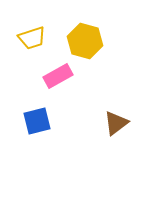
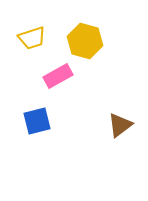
brown triangle: moved 4 px right, 2 px down
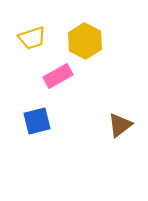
yellow hexagon: rotated 12 degrees clockwise
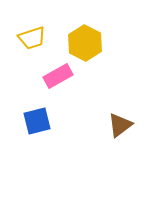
yellow hexagon: moved 2 px down
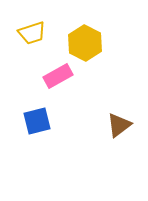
yellow trapezoid: moved 5 px up
brown triangle: moved 1 px left
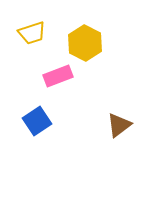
pink rectangle: rotated 8 degrees clockwise
blue square: rotated 20 degrees counterclockwise
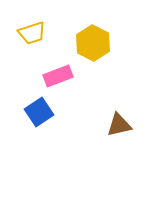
yellow hexagon: moved 8 px right
blue square: moved 2 px right, 9 px up
brown triangle: rotated 24 degrees clockwise
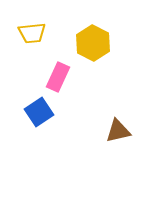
yellow trapezoid: rotated 12 degrees clockwise
pink rectangle: moved 1 px down; rotated 44 degrees counterclockwise
brown triangle: moved 1 px left, 6 px down
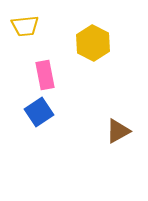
yellow trapezoid: moved 7 px left, 7 px up
pink rectangle: moved 13 px left, 2 px up; rotated 36 degrees counterclockwise
brown triangle: rotated 16 degrees counterclockwise
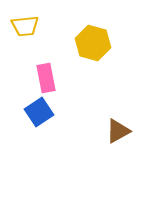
yellow hexagon: rotated 12 degrees counterclockwise
pink rectangle: moved 1 px right, 3 px down
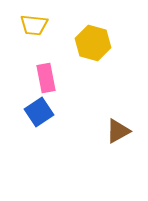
yellow trapezoid: moved 9 px right, 1 px up; rotated 12 degrees clockwise
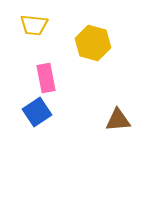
blue square: moved 2 px left
brown triangle: moved 11 px up; rotated 24 degrees clockwise
